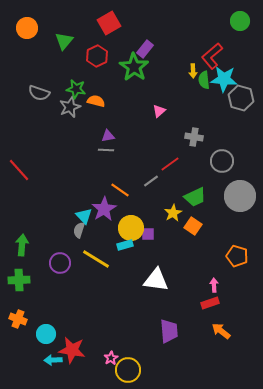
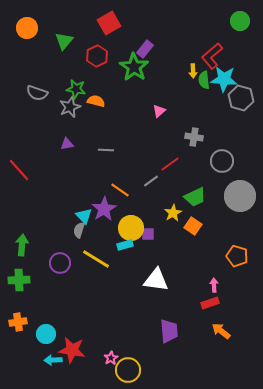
gray semicircle at (39, 93): moved 2 px left
purple triangle at (108, 136): moved 41 px left, 8 px down
orange cross at (18, 319): moved 3 px down; rotated 30 degrees counterclockwise
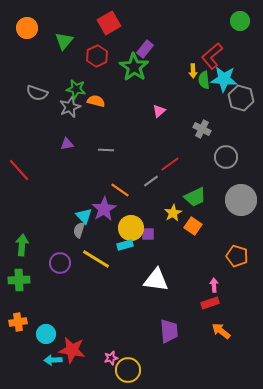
gray cross at (194, 137): moved 8 px right, 8 px up; rotated 18 degrees clockwise
gray circle at (222, 161): moved 4 px right, 4 px up
gray circle at (240, 196): moved 1 px right, 4 px down
pink star at (111, 358): rotated 16 degrees clockwise
